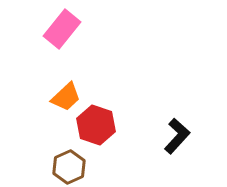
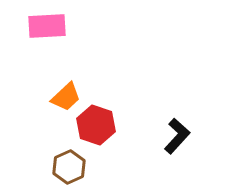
pink rectangle: moved 15 px left, 3 px up; rotated 48 degrees clockwise
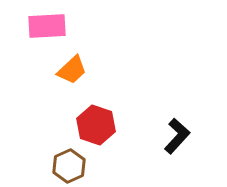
orange trapezoid: moved 6 px right, 27 px up
brown hexagon: moved 1 px up
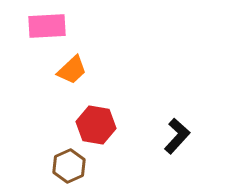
red hexagon: rotated 9 degrees counterclockwise
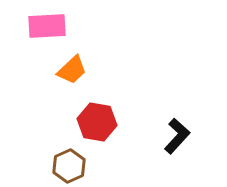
red hexagon: moved 1 px right, 3 px up
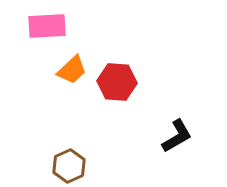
red hexagon: moved 20 px right, 40 px up; rotated 6 degrees counterclockwise
black L-shape: rotated 18 degrees clockwise
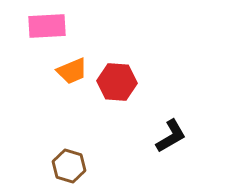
orange trapezoid: moved 1 px down; rotated 20 degrees clockwise
black L-shape: moved 6 px left
brown hexagon: rotated 20 degrees counterclockwise
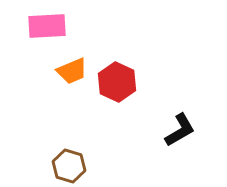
red hexagon: rotated 21 degrees clockwise
black L-shape: moved 9 px right, 6 px up
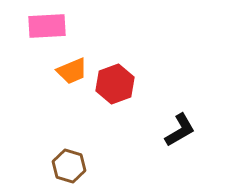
red hexagon: moved 2 px left, 2 px down; rotated 15 degrees clockwise
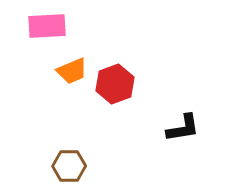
black L-shape: moved 3 px right, 2 px up; rotated 21 degrees clockwise
brown hexagon: rotated 16 degrees counterclockwise
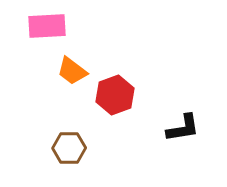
orange trapezoid: rotated 60 degrees clockwise
red hexagon: moved 11 px down
brown hexagon: moved 18 px up
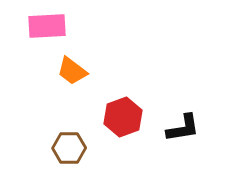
red hexagon: moved 8 px right, 22 px down
